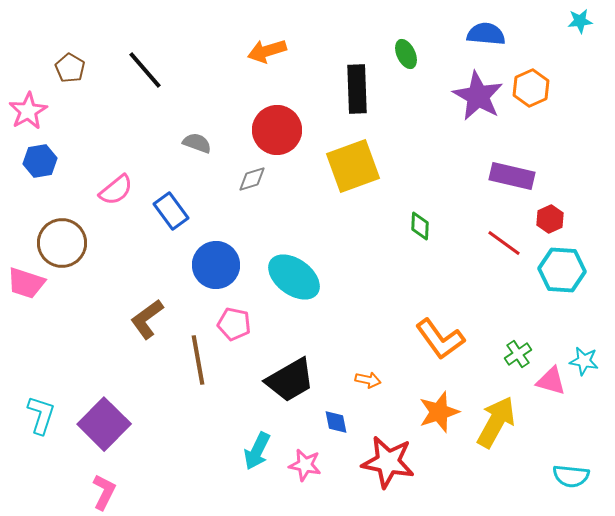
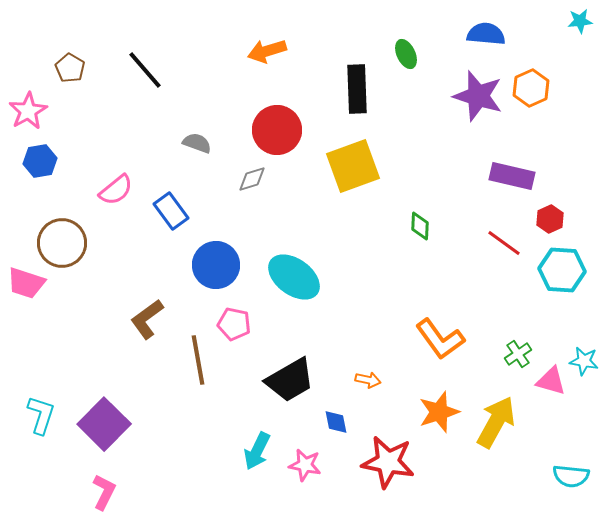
purple star at (478, 96): rotated 12 degrees counterclockwise
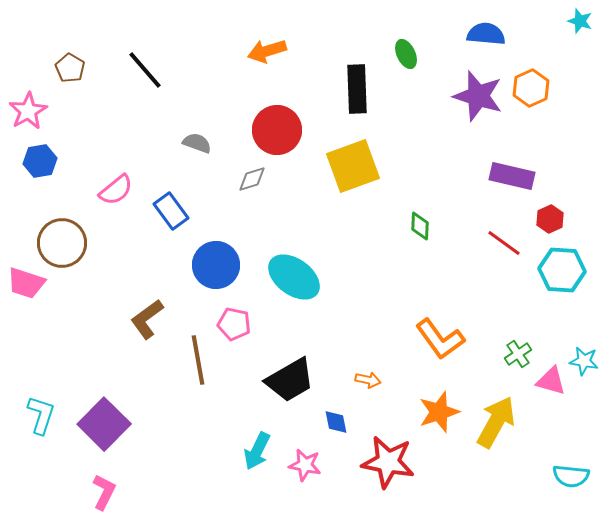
cyan star at (580, 21): rotated 25 degrees clockwise
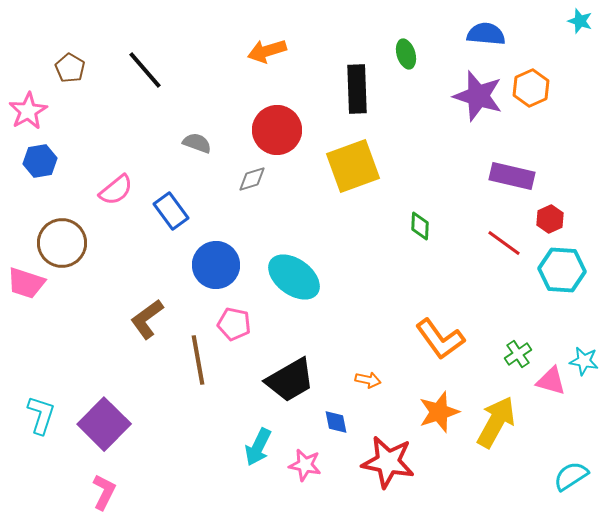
green ellipse at (406, 54): rotated 8 degrees clockwise
cyan arrow at (257, 451): moved 1 px right, 4 px up
cyan semicircle at (571, 476): rotated 141 degrees clockwise
